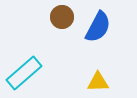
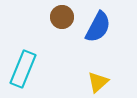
cyan rectangle: moved 1 px left, 4 px up; rotated 27 degrees counterclockwise
yellow triangle: rotated 40 degrees counterclockwise
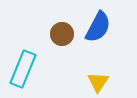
brown circle: moved 17 px down
yellow triangle: rotated 15 degrees counterclockwise
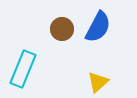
brown circle: moved 5 px up
yellow triangle: rotated 15 degrees clockwise
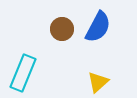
cyan rectangle: moved 4 px down
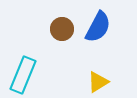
cyan rectangle: moved 2 px down
yellow triangle: rotated 10 degrees clockwise
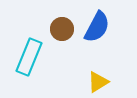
blue semicircle: moved 1 px left
cyan rectangle: moved 6 px right, 18 px up
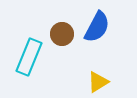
brown circle: moved 5 px down
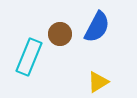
brown circle: moved 2 px left
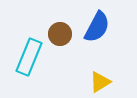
yellow triangle: moved 2 px right
